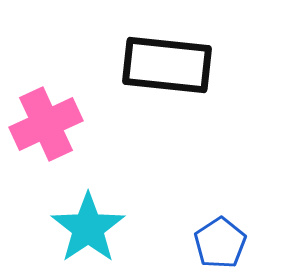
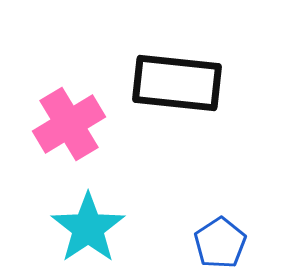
black rectangle: moved 10 px right, 18 px down
pink cross: moved 23 px right; rotated 6 degrees counterclockwise
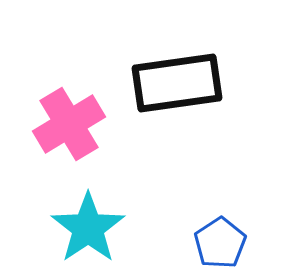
black rectangle: rotated 14 degrees counterclockwise
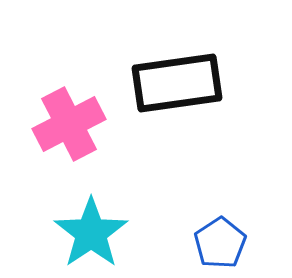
pink cross: rotated 4 degrees clockwise
cyan star: moved 3 px right, 5 px down
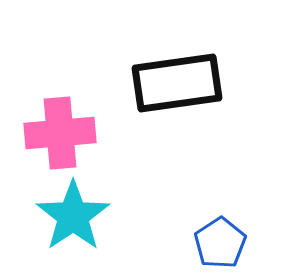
pink cross: moved 9 px left, 9 px down; rotated 22 degrees clockwise
cyan star: moved 18 px left, 17 px up
